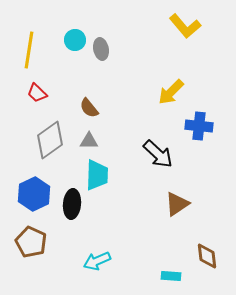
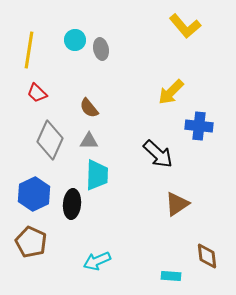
gray diamond: rotated 30 degrees counterclockwise
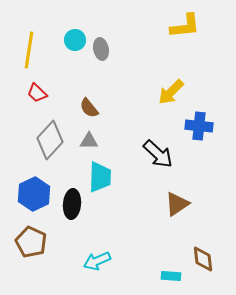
yellow L-shape: rotated 56 degrees counterclockwise
gray diamond: rotated 18 degrees clockwise
cyan trapezoid: moved 3 px right, 2 px down
brown diamond: moved 4 px left, 3 px down
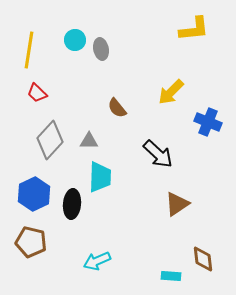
yellow L-shape: moved 9 px right, 3 px down
brown semicircle: moved 28 px right
blue cross: moved 9 px right, 4 px up; rotated 16 degrees clockwise
brown pentagon: rotated 12 degrees counterclockwise
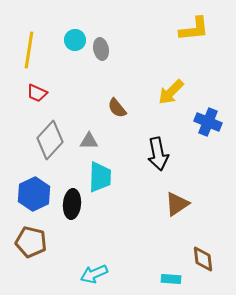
red trapezoid: rotated 20 degrees counterclockwise
black arrow: rotated 36 degrees clockwise
cyan arrow: moved 3 px left, 13 px down
cyan rectangle: moved 3 px down
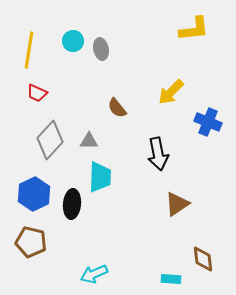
cyan circle: moved 2 px left, 1 px down
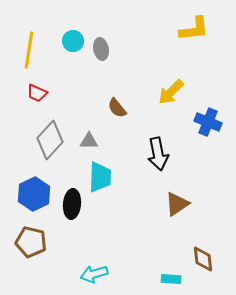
cyan arrow: rotated 8 degrees clockwise
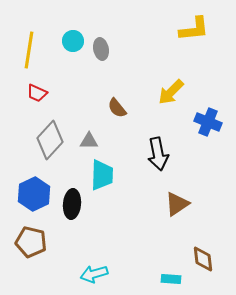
cyan trapezoid: moved 2 px right, 2 px up
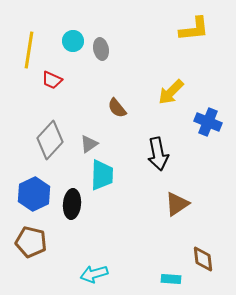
red trapezoid: moved 15 px right, 13 px up
gray triangle: moved 3 px down; rotated 36 degrees counterclockwise
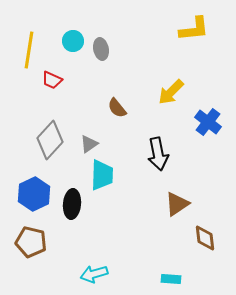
blue cross: rotated 16 degrees clockwise
brown diamond: moved 2 px right, 21 px up
